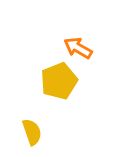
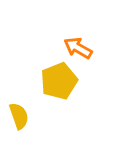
yellow semicircle: moved 13 px left, 16 px up
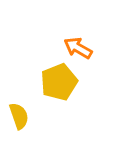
yellow pentagon: moved 1 px down
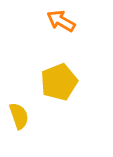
orange arrow: moved 17 px left, 27 px up
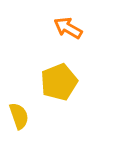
orange arrow: moved 7 px right, 7 px down
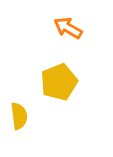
yellow semicircle: rotated 12 degrees clockwise
